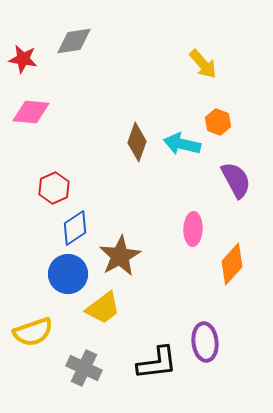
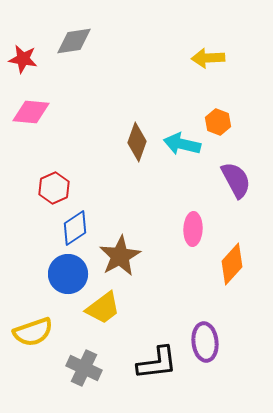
yellow arrow: moved 5 px right, 6 px up; rotated 128 degrees clockwise
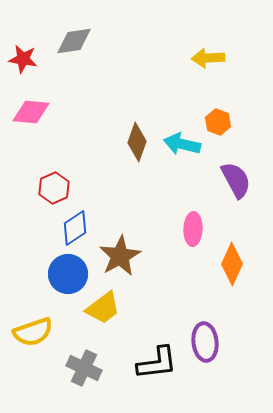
orange diamond: rotated 18 degrees counterclockwise
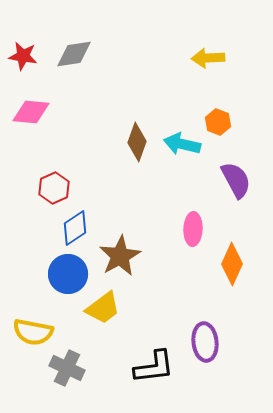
gray diamond: moved 13 px down
red star: moved 3 px up
yellow semicircle: rotated 30 degrees clockwise
black L-shape: moved 3 px left, 4 px down
gray cross: moved 17 px left
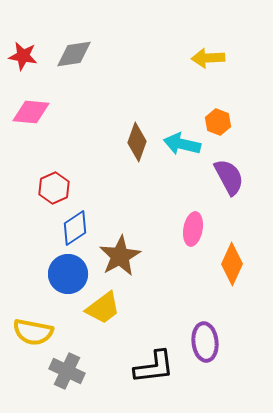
purple semicircle: moved 7 px left, 3 px up
pink ellipse: rotated 8 degrees clockwise
gray cross: moved 3 px down
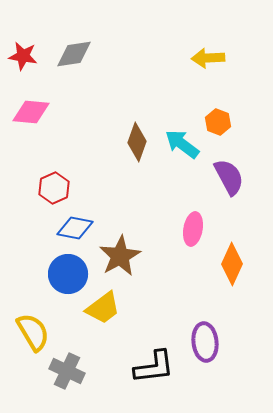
cyan arrow: rotated 24 degrees clockwise
blue diamond: rotated 45 degrees clockwise
yellow semicircle: rotated 132 degrees counterclockwise
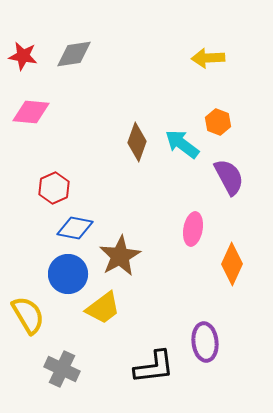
yellow semicircle: moved 5 px left, 17 px up
gray cross: moved 5 px left, 2 px up
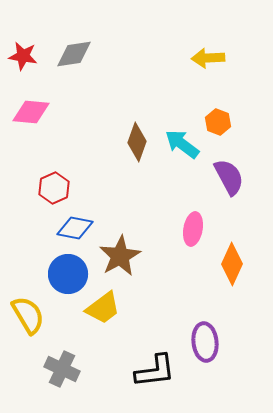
black L-shape: moved 1 px right, 4 px down
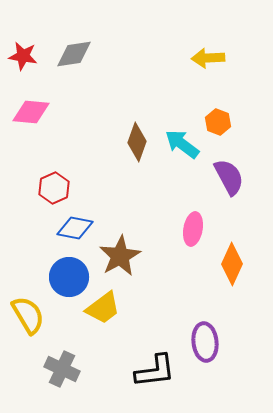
blue circle: moved 1 px right, 3 px down
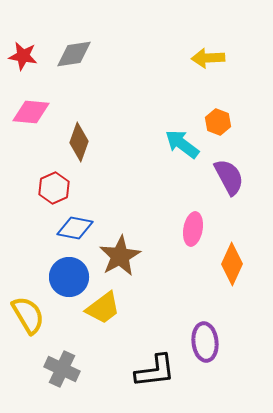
brown diamond: moved 58 px left
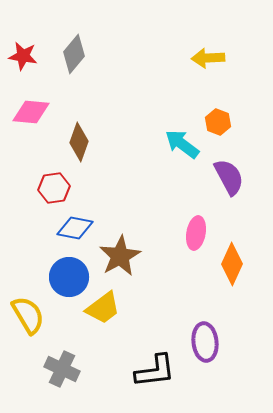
gray diamond: rotated 42 degrees counterclockwise
red hexagon: rotated 16 degrees clockwise
pink ellipse: moved 3 px right, 4 px down
